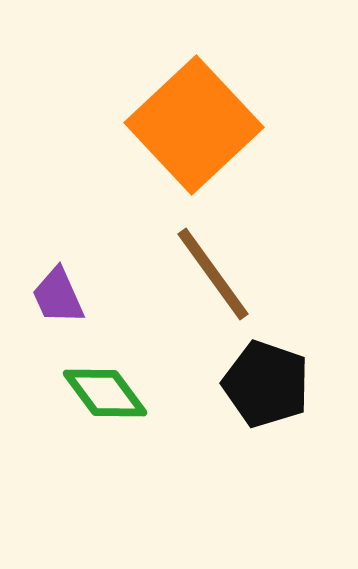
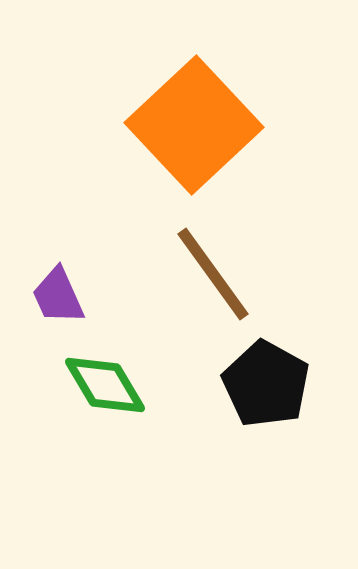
black pentagon: rotated 10 degrees clockwise
green diamond: moved 8 px up; rotated 6 degrees clockwise
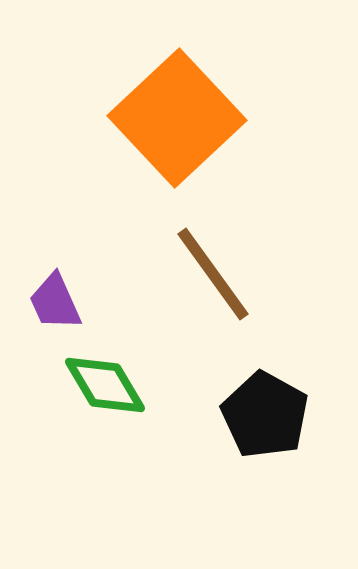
orange square: moved 17 px left, 7 px up
purple trapezoid: moved 3 px left, 6 px down
black pentagon: moved 1 px left, 31 px down
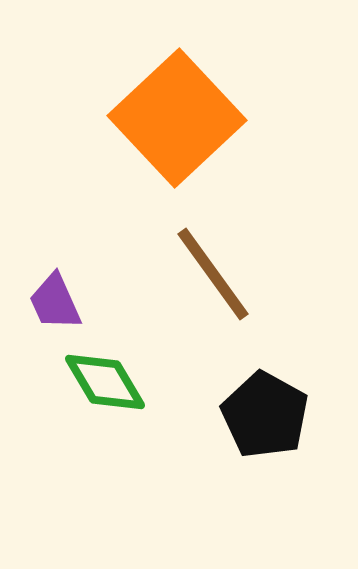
green diamond: moved 3 px up
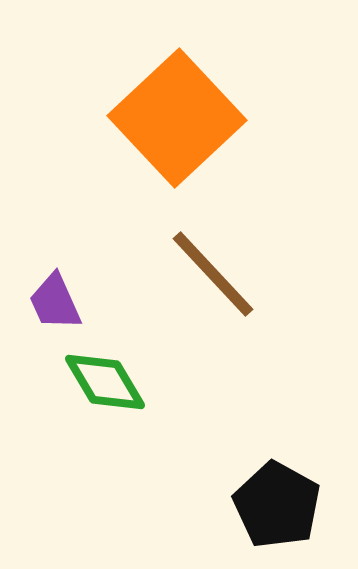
brown line: rotated 7 degrees counterclockwise
black pentagon: moved 12 px right, 90 px down
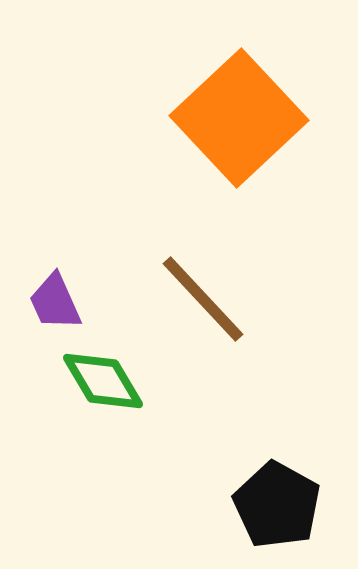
orange square: moved 62 px right
brown line: moved 10 px left, 25 px down
green diamond: moved 2 px left, 1 px up
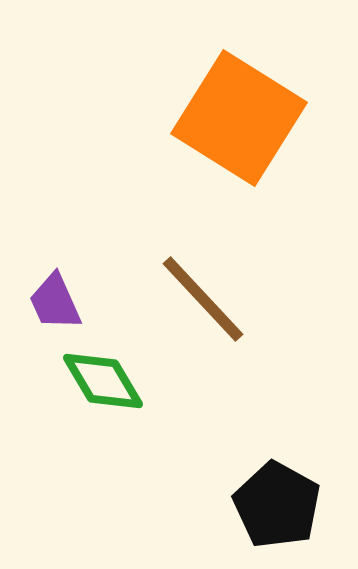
orange square: rotated 15 degrees counterclockwise
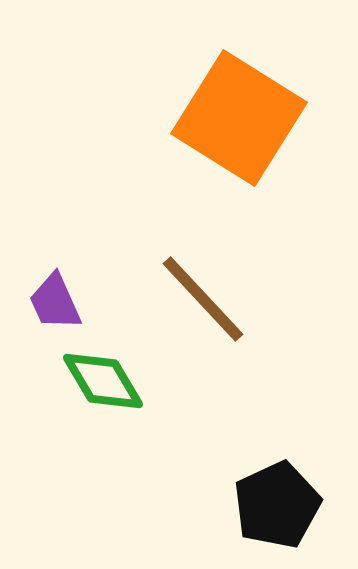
black pentagon: rotated 18 degrees clockwise
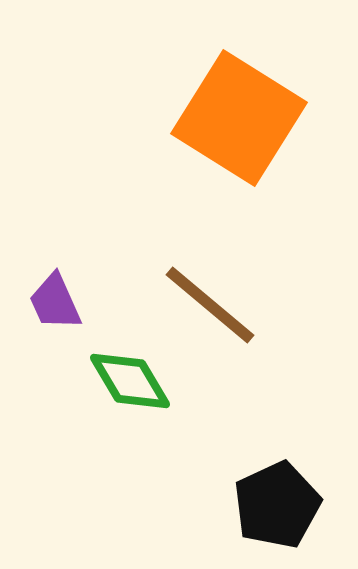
brown line: moved 7 px right, 6 px down; rotated 7 degrees counterclockwise
green diamond: moved 27 px right
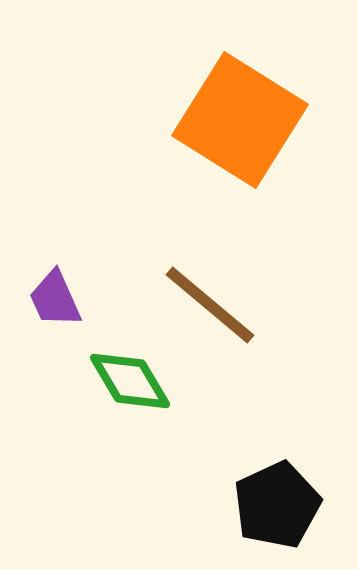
orange square: moved 1 px right, 2 px down
purple trapezoid: moved 3 px up
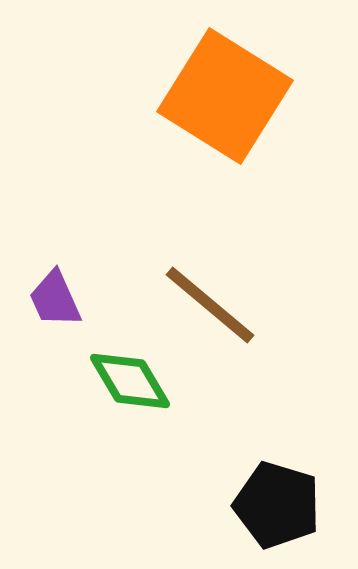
orange square: moved 15 px left, 24 px up
black pentagon: rotated 30 degrees counterclockwise
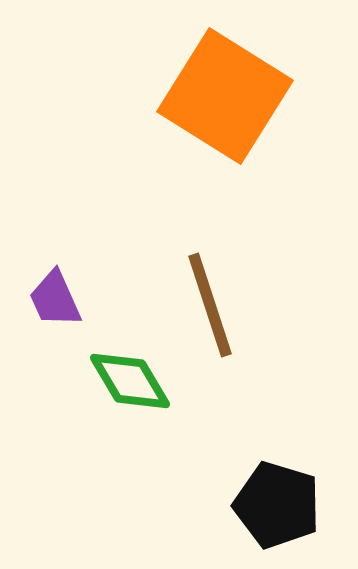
brown line: rotated 32 degrees clockwise
